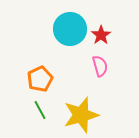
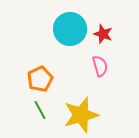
red star: moved 2 px right, 1 px up; rotated 18 degrees counterclockwise
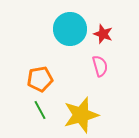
orange pentagon: rotated 15 degrees clockwise
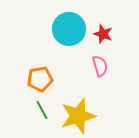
cyan circle: moved 1 px left
green line: moved 2 px right
yellow star: moved 3 px left, 1 px down
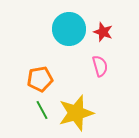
red star: moved 2 px up
yellow star: moved 2 px left, 3 px up
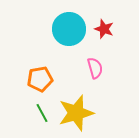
red star: moved 1 px right, 3 px up
pink semicircle: moved 5 px left, 2 px down
green line: moved 3 px down
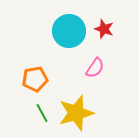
cyan circle: moved 2 px down
pink semicircle: rotated 50 degrees clockwise
orange pentagon: moved 5 px left
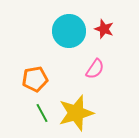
pink semicircle: moved 1 px down
